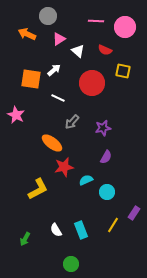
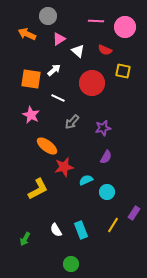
pink star: moved 15 px right
orange ellipse: moved 5 px left, 3 px down
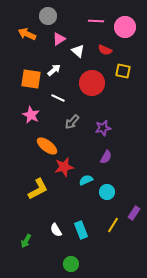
green arrow: moved 1 px right, 2 px down
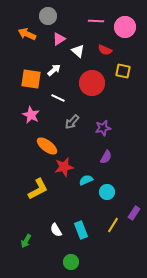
green circle: moved 2 px up
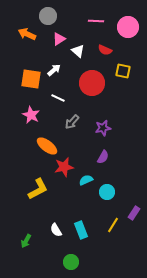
pink circle: moved 3 px right
purple semicircle: moved 3 px left
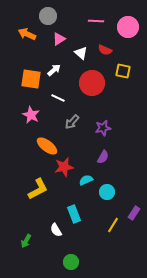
white triangle: moved 3 px right, 2 px down
cyan rectangle: moved 7 px left, 16 px up
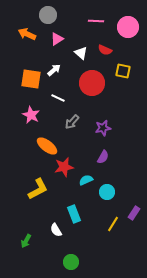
gray circle: moved 1 px up
pink triangle: moved 2 px left
yellow line: moved 1 px up
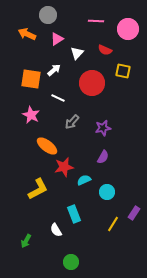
pink circle: moved 2 px down
white triangle: moved 4 px left; rotated 32 degrees clockwise
cyan semicircle: moved 2 px left
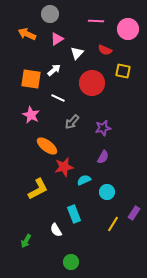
gray circle: moved 2 px right, 1 px up
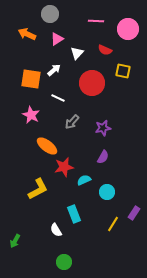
green arrow: moved 11 px left
green circle: moved 7 px left
